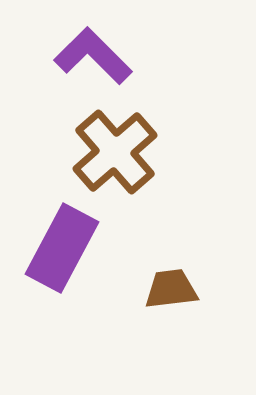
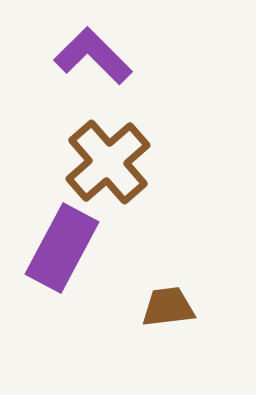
brown cross: moved 7 px left, 10 px down
brown trapezoid: moved 3 px left, 18 px down
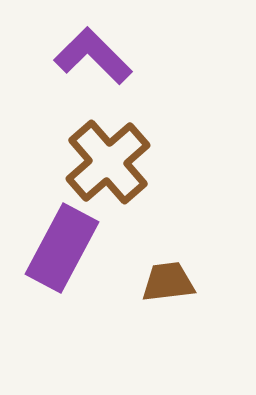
brown trapezoid: moved 25 px up
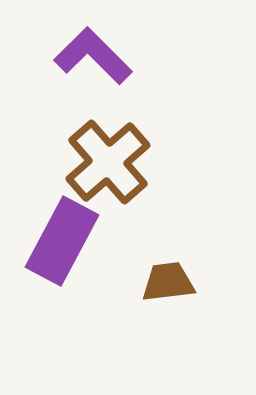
purple rectangle: moved 7 px up
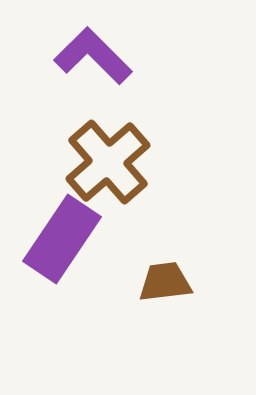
purple rectangle: moved 2 px up; rotated 6 degrees clockwise
brown trapezoid: moved 3 px left
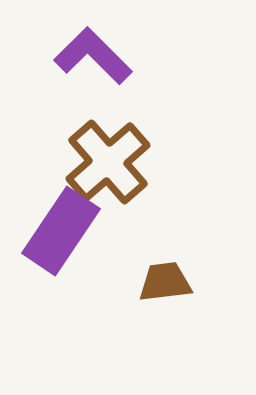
purple rectangle: moved 1 px left, 8 px up
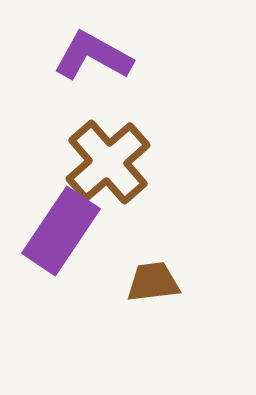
purple L-shape: rotated 16 degrees counterclockwise
brown trapezoid: moved 12 px left
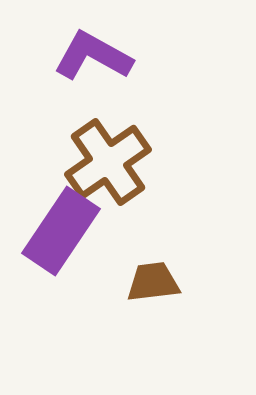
brown cross: rotated 6 degrees clockwise
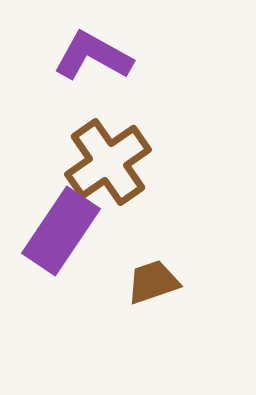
brown trapezoid: rotated 12 degrees counterclockwise
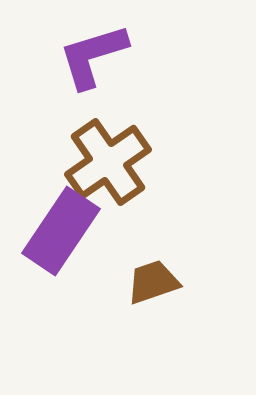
purple L-shape: rotated 46 degrees counterclockwise
